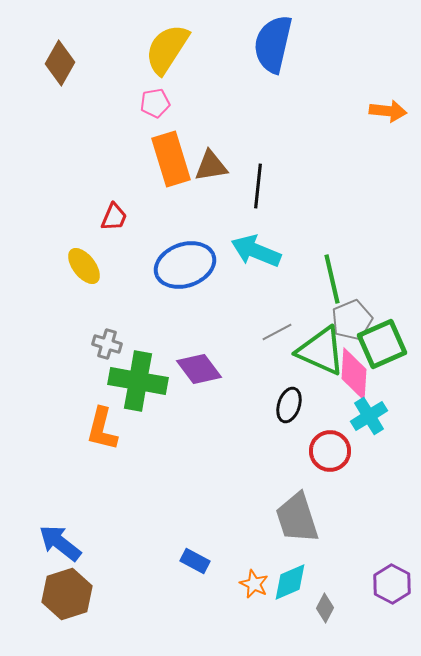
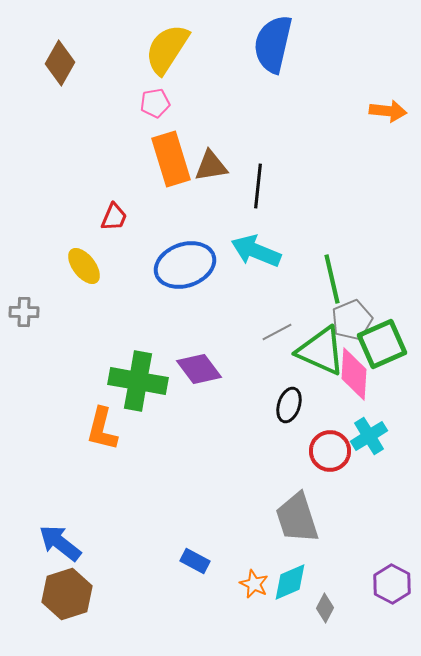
gray cross: moved 83 px left, 32 px up; rotated 16 degrees counterclockwise
cyan cross: moved 20 px down
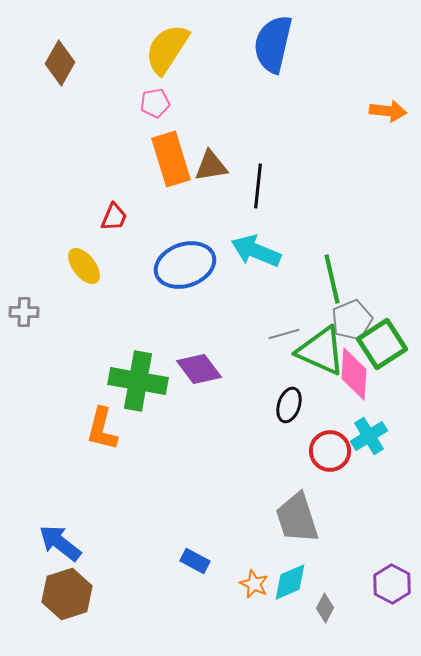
gray line: moved 7 px right, 2 px down; rotated 12 degrees clockwise
green square: rotated 9 degrees counterclockwise
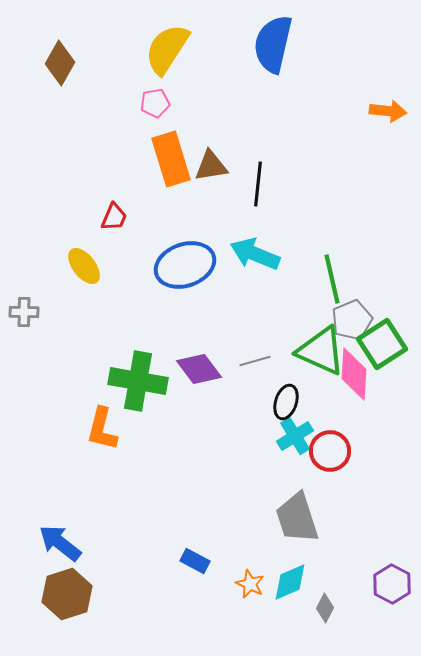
black line: moved 2 px up
cyan arrow: moved 1 px left, 3 px down
gray line: moved 29 px left, 27 px down
black ellipse: moved 3 px left, 3 px up
cyan cross: moved 74 px left
orange star: moved 4 px left
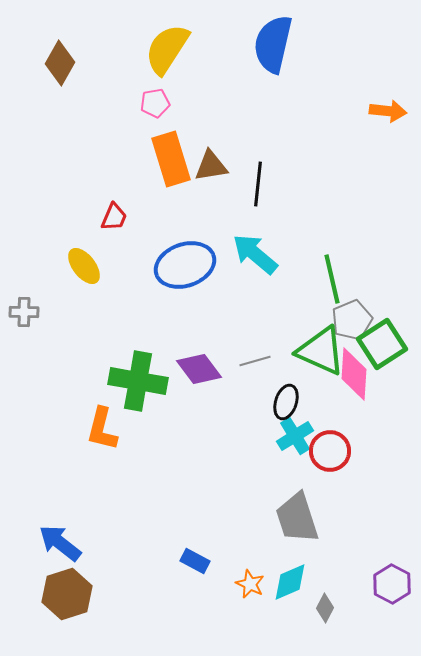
cyan arrow: rotated 18 degrees clockwise
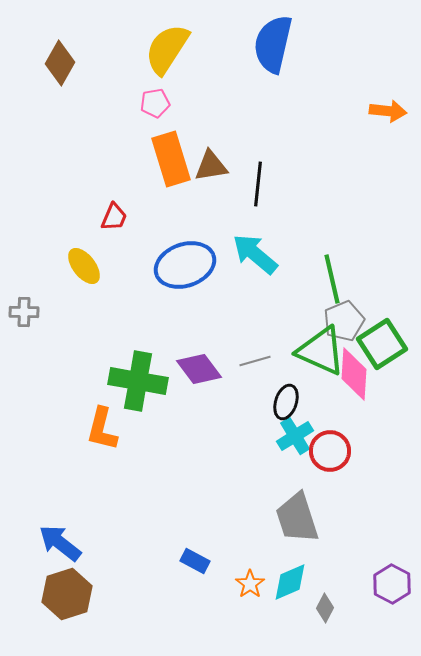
gray pentagon: moved 8 px left, 1 px down
orange star: rotated 12 degrees clockwise
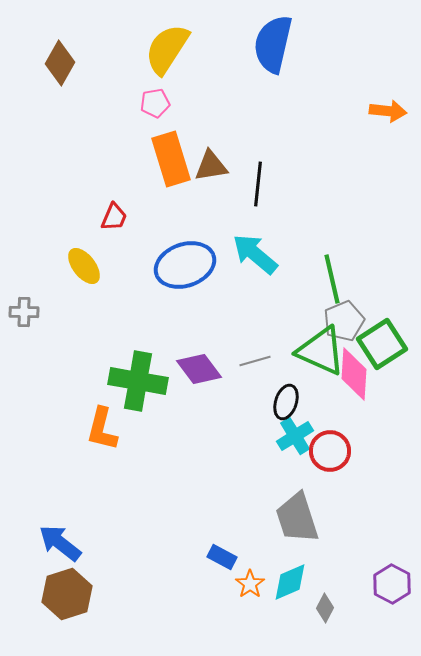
blue rectangle: moved 27 px right, 4 px up
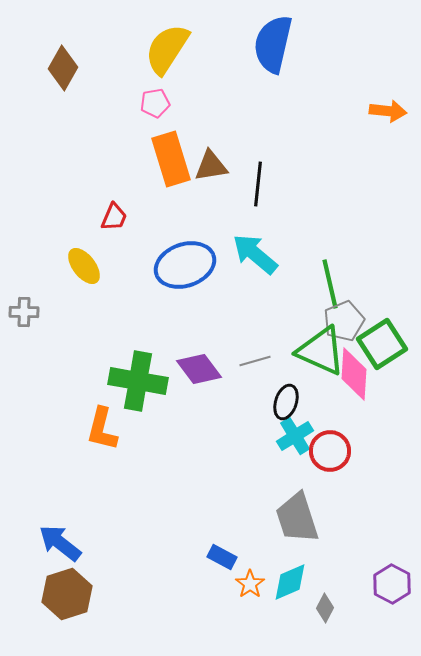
brown diamond: moved 3 px right, 5 px down
green line: moved 2 px left, 5 px down
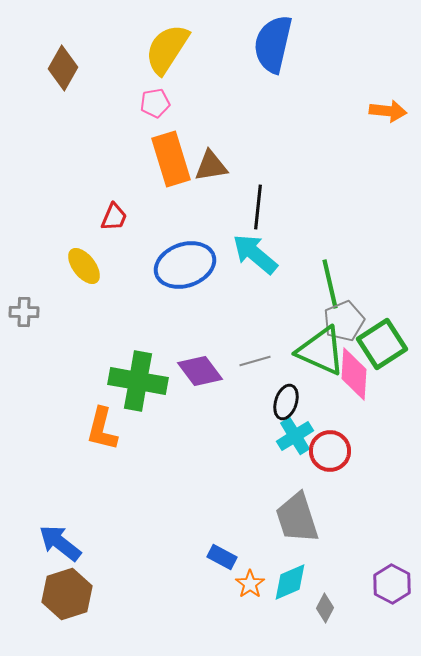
black line: moved 23 px down
purple diamond: moved 1 px right, 2 px down
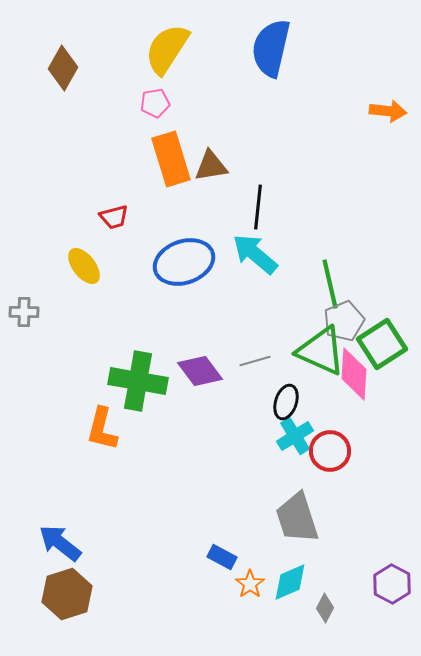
blue semicircle: moved 2 px left, 4 px down
red trapezoid: rotated 52 degrees clockwise
blue ellipse: moved 1 px left, 3 px up
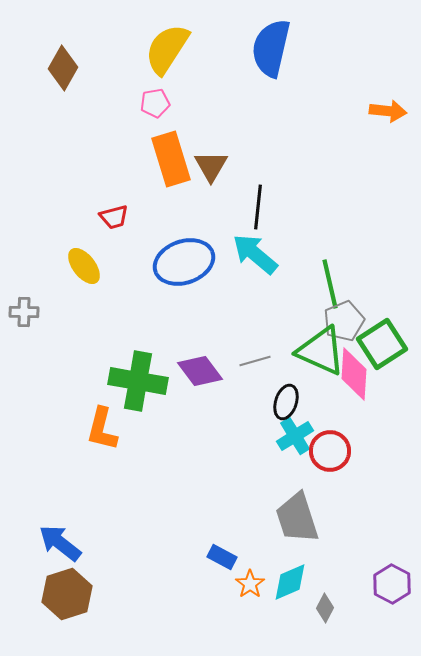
brown triangle: rotated 51 degrees counterclockwise
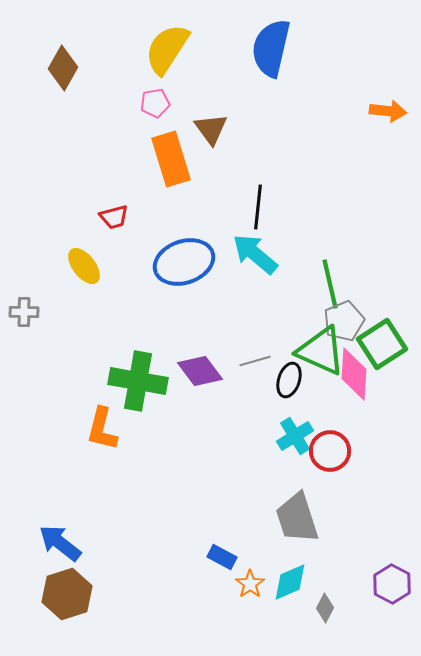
brown triangle: moved 37 px up; rotated 6 degrees counterclockwise
black ellipse: moved 3 px right, 22 px up
